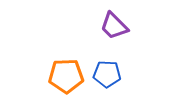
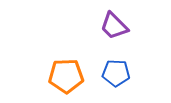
blue pentagon: moved 9 px right, 1 px up
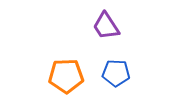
purple trapezoid: moved 8 px left; rotated 12 degrees clockwise
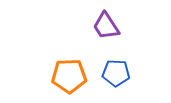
orange pentagon: moved 3 px right
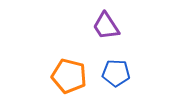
orange pentagon: rotated 16 degrees clockwise
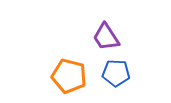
purple trapezoid: moved 11 px down
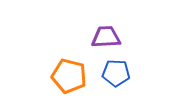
purple trapezoid: rotated 120 degrees clockwise
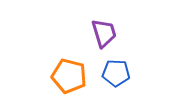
purple trapezoid: moved 2 px left, 4 px up; rotated 76 degrees clockwise
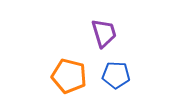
blue pentagon: moved 2 px down
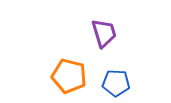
blue pentagon: moved 8 px down
